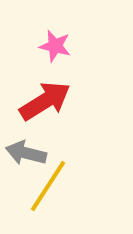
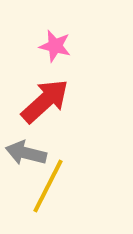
red arrow: rotated 10 degrees counterclockwise
yellow line: rotated 6 degrees counterclockwise
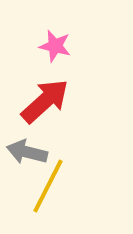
gray arrow: moved 1 px right, 1 px up
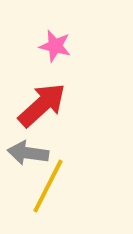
red arrow: moved 3 px left, 4 px down
gray arrow: moved 1 px right, 1 px down; rotated 6 degrees counterclockwise
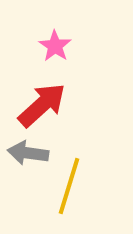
pink star: rotated 20 degrees clockwise
yellow line: moved 21 px right; rotated 10 degrees counterclockwise
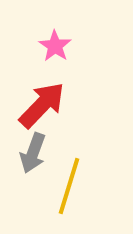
red arrow: rotated 4 degrees counterclockwise
gray arrow: moved 5 px right; rotated 78 degrees counterclockwise
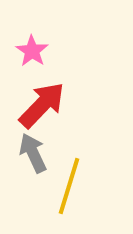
pink star: moved 23 px left, 5 px down
gray arrow: rotated 135 degrees clockwise
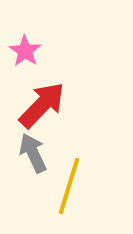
pink star: moved 7 px left
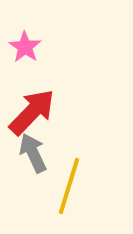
pink star: moved 4 px up
red arrow: moved 10 px left, 7 px down
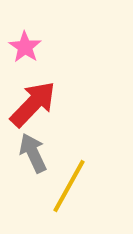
red arrow: moved 1 px right, 8 px up
yellow line: rotated 12 degrees clockwise
